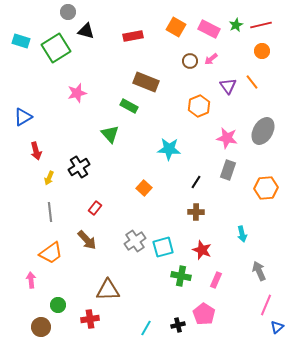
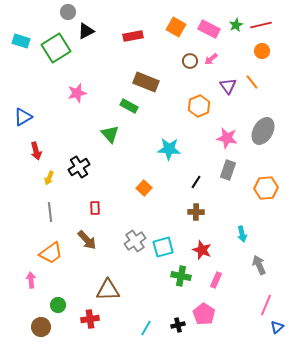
black triangle at (86, 31): rotated 42 degrees counterclockwise
red rectangle at (95, 208): rotated 40 degrees counterclockwise
gray arrow at (259, 271): moved 6 px up
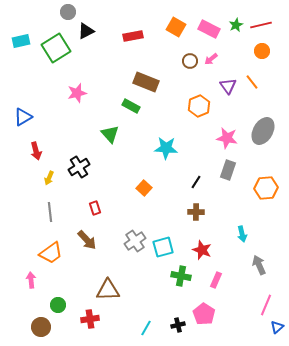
cyan rectangle at (21, 41): rotated 30 degrees counterclockwise
green rectangle at (129, 106): moved 2 px right
cyan star at (169, 149): moved 3 px left, 1 px up
red rectangle at (95, 208): rotated 16 degrees counterclockwise
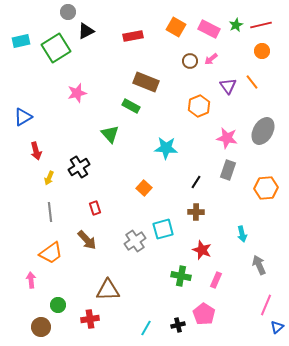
cyan square at (163, 247): moved 18 px up
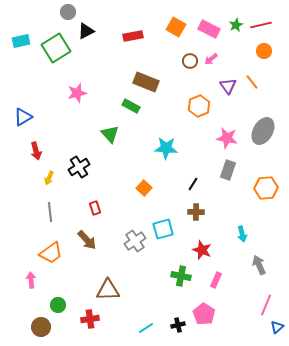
orange circle at (262, 51): moved 2 px right
black line at (196, 182): moved 3 px left, 2 px down
cyan line at (146, 328): rotated 28 degrees clockwise
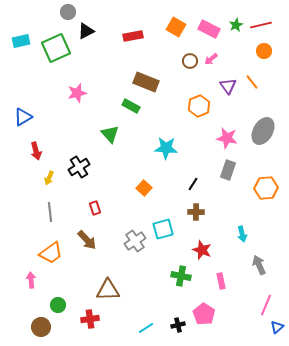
green square at (56, 48): rotated 8 degrees clockwise
pink rectangle at (216, 280): moved 5 px right, 1 px down; rotated 35 degrees counterclockwise
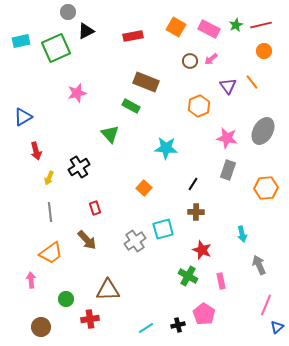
green cross at (181, 276): moved 7 px right; rotated 18 degrees clockwise
green circle at (58, 305): moved 8 px right, 6 px up
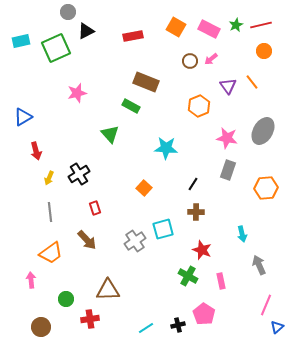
black cross at (79, 167): moved 7 px down
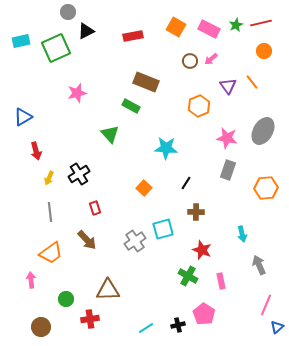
red line at (261, 25): moved 2 px up
black line at (193, 184): moved 7 px left, 1 px up
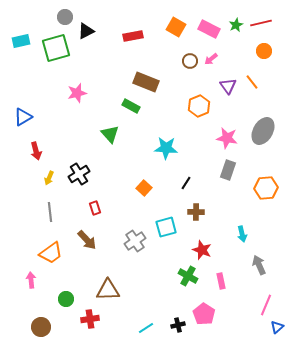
gray circle at (68, 12): moved 3 px left, 5 px down
green square at (56, 48): rotated 8 degrees clockwise
cyan square at (163, 229): moved 3 px right, 2 px up
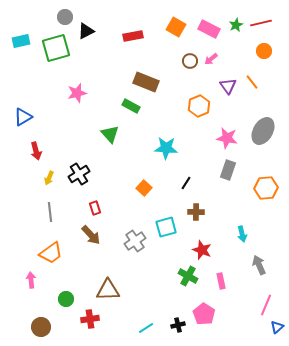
brown arrow at (87, 240): moved 4 px right, 5 px up
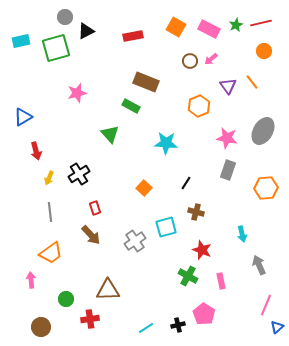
cyan star at (166, 148): moved 5 px up
brown cross at (196, 212): rotated 14 degrees clockwise
